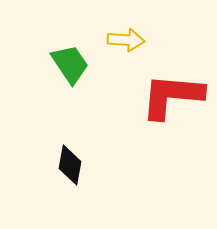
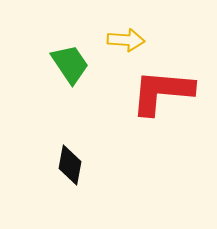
red L-shape: moved 10 px left, 4 px up
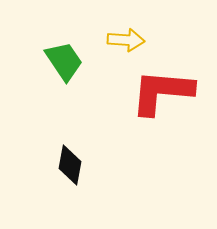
green trapezoid: moved 6 px left, 3 px up
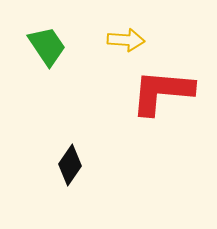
green trapezoid: moved 17 px left, 15 px up
black diamond: rotated 24 degrees clockwise
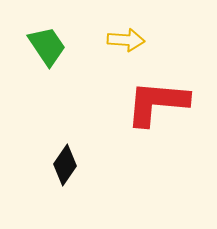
red L-shape: moved 5 px left, 11 px down
black diamond: moved 5 px left
